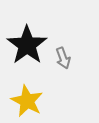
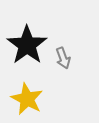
yellow star: moved 2 px up
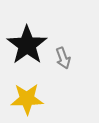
yellow star: rotated 28 degrees counterclockwise
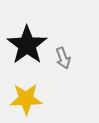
yellow star: moved 1 px left
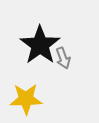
black star: moved 13 px right
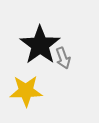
yellow star: moved 8 px up
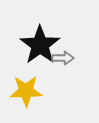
gray arrow: rotated 70 degrees counterclockwise
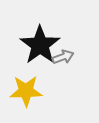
gray arrow: moved 1 px up; rotated 20 degrees counterclockwise
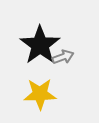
yellow star: moved 14 px right, 3 px down
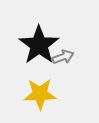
black star: moved 1 px left
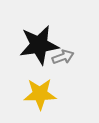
black star: rotated 27 degrees clockwise
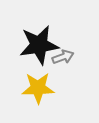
yellow star: moved 2 px left, 6 px up
